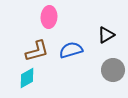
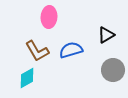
brown L-shape: rotated 75 degrees clockwise
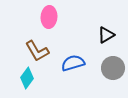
blue semicircle: moved 2 px right, 13 px down
gray circle: moved 2 px up
cyan diamond: rotated 25 degrees counterclockwise
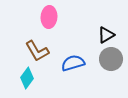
gray circle: moved 2 px left, 9 px up
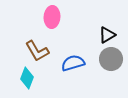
pink ellipse: moved 3 px right
black triangle: moved 1 px right
cyan diamond: rotated 15 degrees counterclockwise
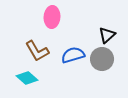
black triangle: rotated 12 degrees counterclockwise
gray circle: moved 9 px left
blue semicircle: moved 8 px up
cyan diamond: rotated 70 degrees counterclockwise
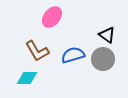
pink ellipse: rotated 35 degrees clockwise
black triangle: rotated 42 degrees counterclockwise
gray circle: moved 1 px right
cyan diamond: rotated 40 degrees counterclockwise
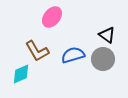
cyan diamond: moved 6 px left, 4 px up; rotated 25 degrees counterclockwise
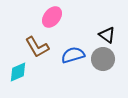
brown L-shape: moved 4 px up
cyan diamond: moved 3 px left, 2 px up
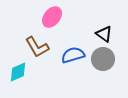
black triangle: moved 3 px left, 1 px up
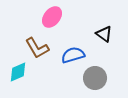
brown L-shape: moved 1 px down
gray circle: moved 8 px left, 19 px down
